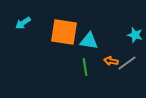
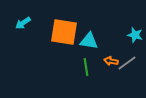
green line: moved 1 px right
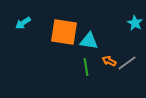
cyan star: moved 12 px up; rotated 14 degrees clockwise
orange arrow: moved 2 px left; rotated 16 degrees clockwise
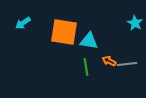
gray line: moved 1 px down; rotated 30 degrees clockwise
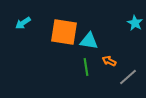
gray line: moved 1 px right, 13 px down; rotated 36 degrees counterclockwise
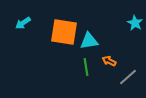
cyan triangle: rotated 18 degrees counterclockwise
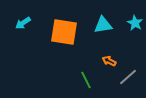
cyan triangle: moved 14 px right, 16 px up
green line: moved 13 px down; rotated 18 degrees counterclockwise
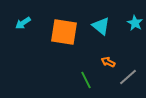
cyan triangle: moved 2 px left, 1 px down; rotated 48 degrees clockwise
orange arrow: moved 1 px left, 1 px down
